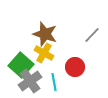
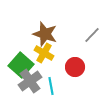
cyan line: moved 3 px left, 4 px down
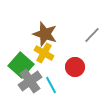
cyan line: moved 1 px up; rotated 18 degrees counterclockwise
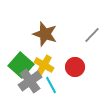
yellow cross: moved 12 px down
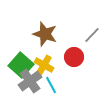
red circle: moved 1 px left, 10 px up
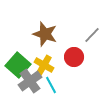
green square: moved 3 px left
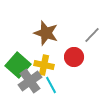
brown star: moved 1 px right, 1 px up
yellow cross: rotated 18 degrees counterclockwise
